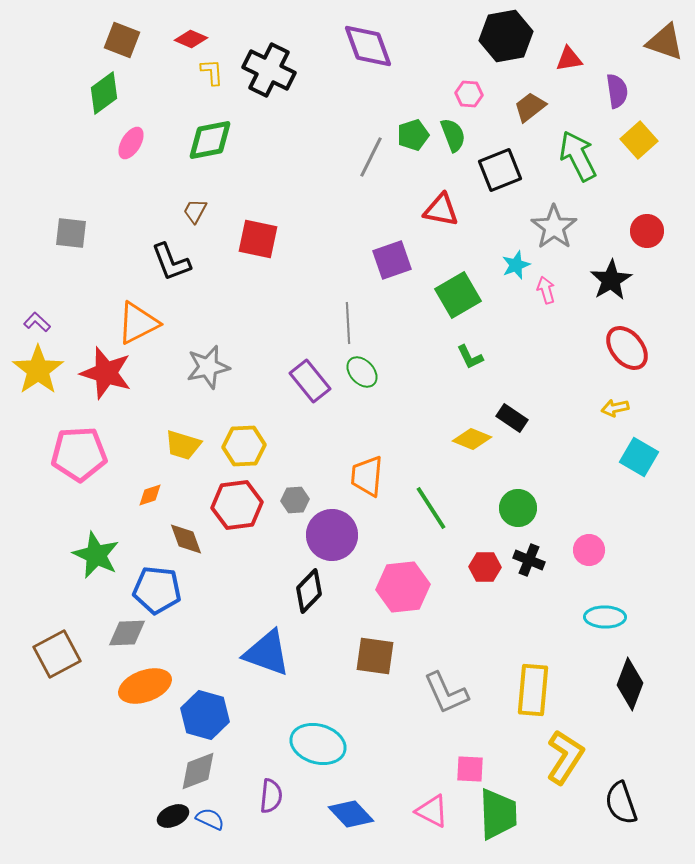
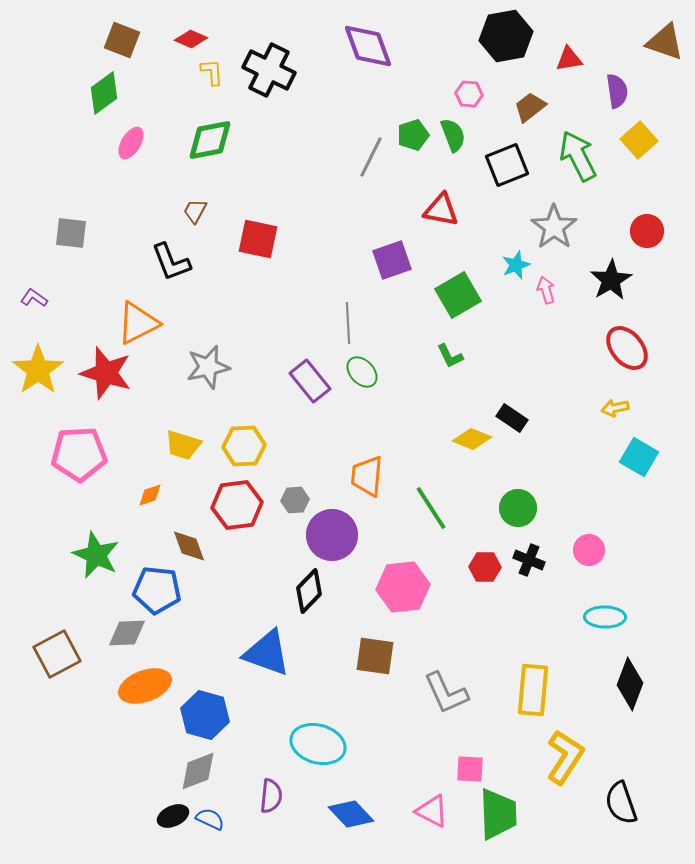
black square at (500, 170): moved 7 px right, 5 px up
purple L-shape at (37, 322): moved 3 px left, 24 px up; rotated 8 degrees counterclockwise
green L-shape at (470, 357): moved 20 px left, 1 px up
brown diamond at (186, 539): moved 3 px right, 7 px down
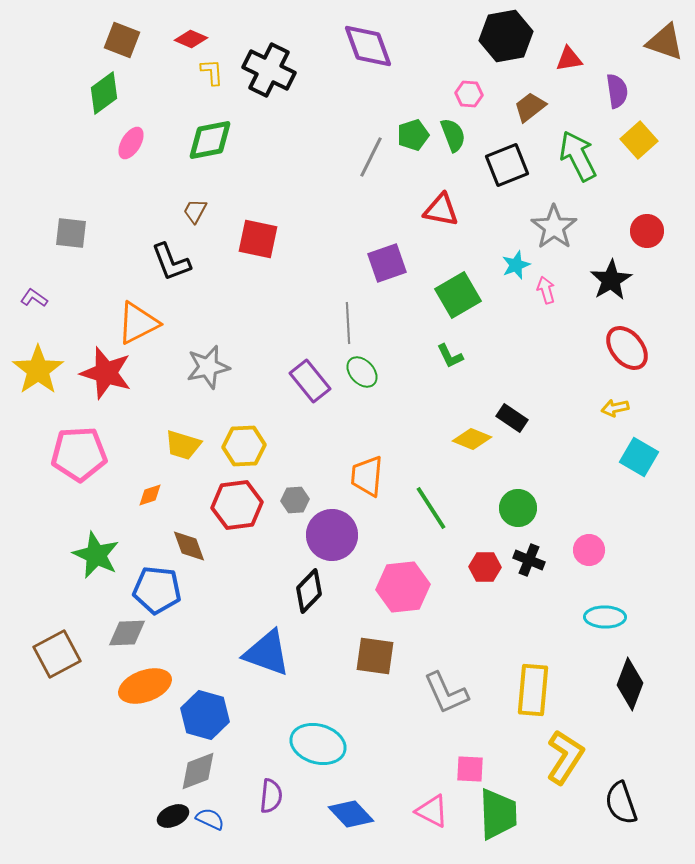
purple square at (392, 260): moved 5 px left, 3 px down
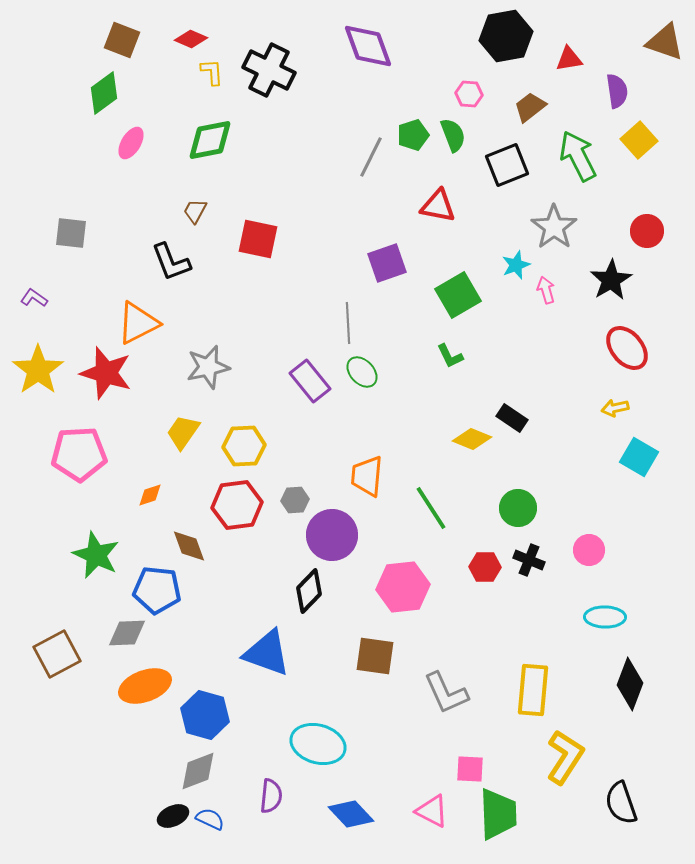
red triangle at (441, 210): moved 3 px left, 4 px up
yellow trapezoid at (183, 445): moved 13 px up; rotated 108 degrees clockwise
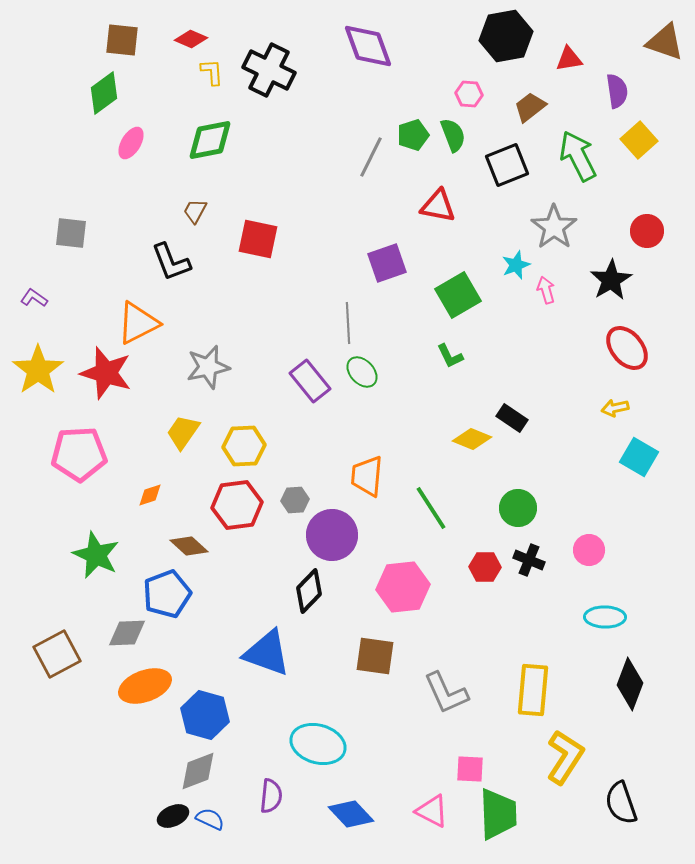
brown square at (122, 40): rotated 15 degrees counterclockwise
brown diamond at (189, 546): rotated 27 degrees counterclockwise
blue pentagon at (157, 590): moved 10 px right, 4 px down; rotated 27 degrees counterclockwise
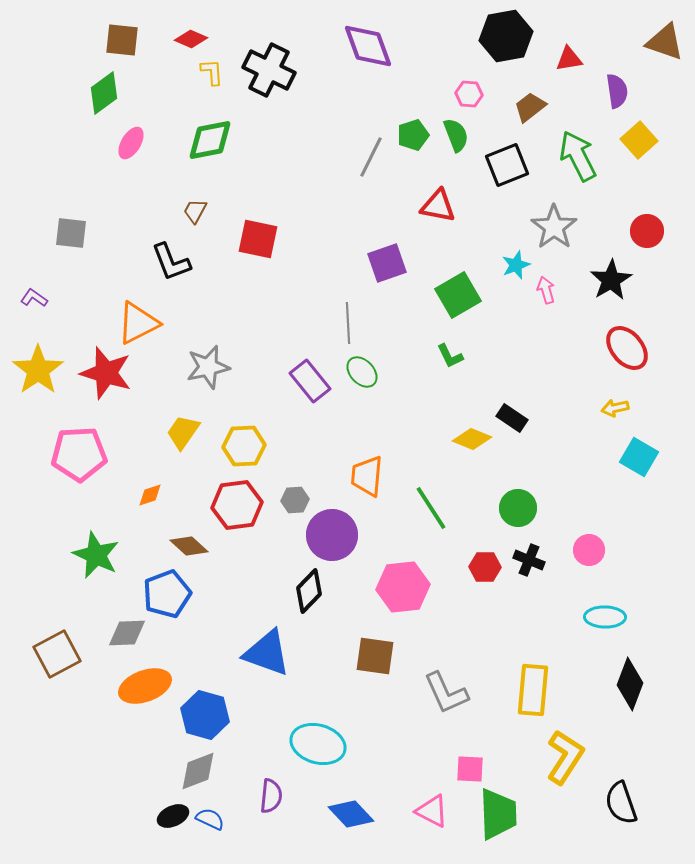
green semicircle at (453, 135): moved 3 px right
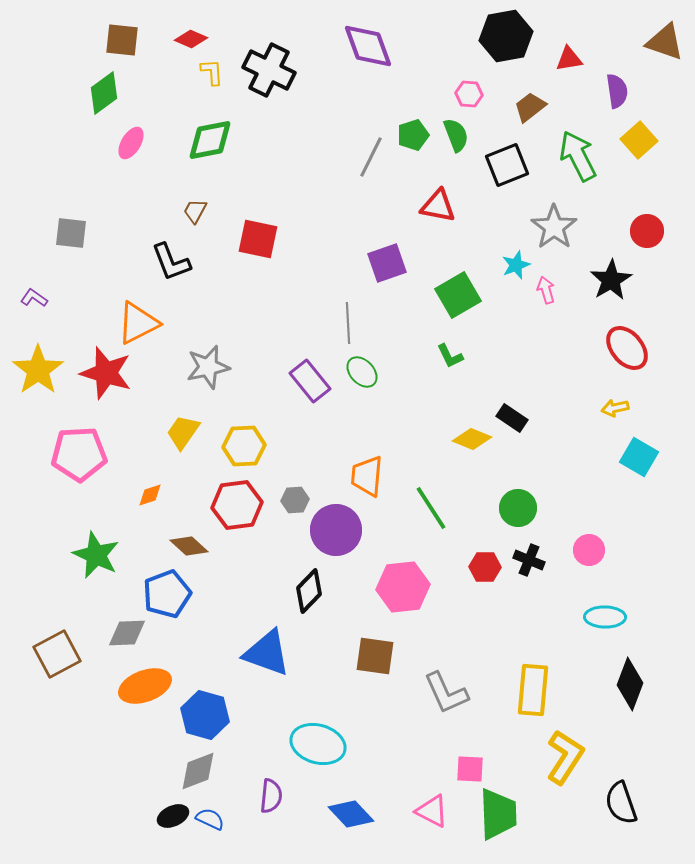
purple circle at (332, 535): moved 4 px right, 5 px up
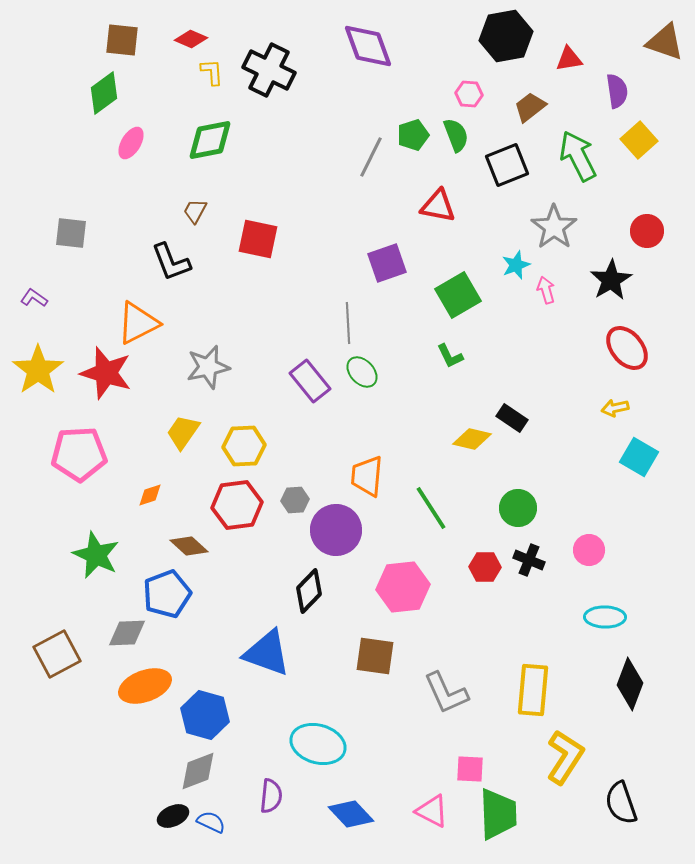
yellow diamond at (472, 439): rotated 9 degrees counterclockwise
blue semicircle at (210, 819): moved 1 px right, 3 px down
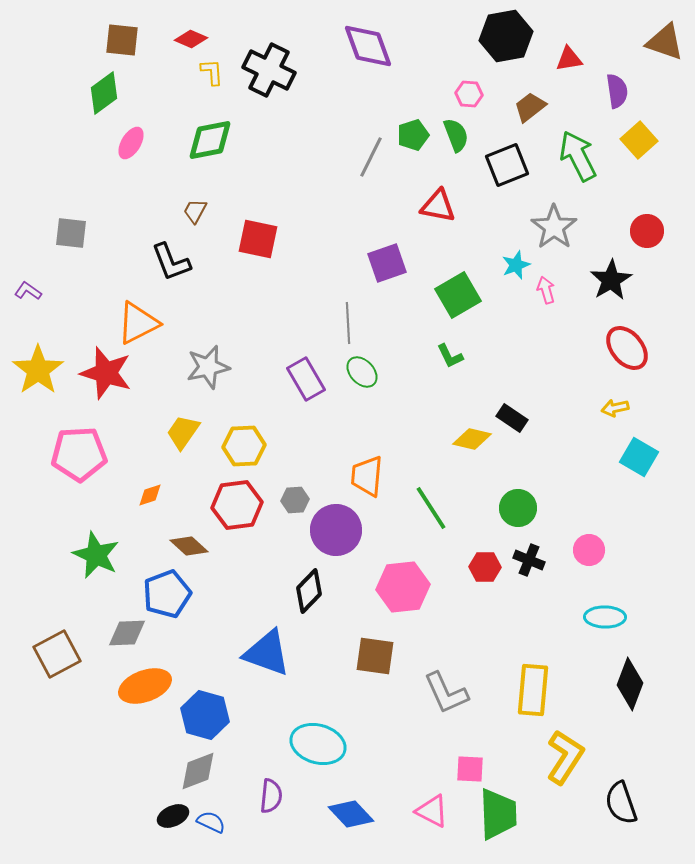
purple L-shape at (34, 298): moved 6 px left, 7 px up
purple rectangle at (310, 381): moved 4 px left, 2 px up; rotated 9 degrees clockwise
